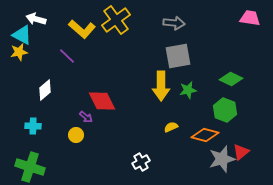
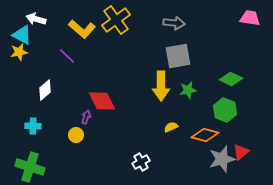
purple arrow: rotated 112 degrees counterclockwise
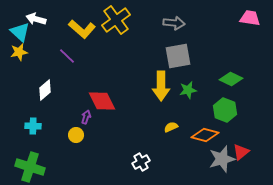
cyan triangle: moved 2 px left, 3 px up; rotated 15 degrees clockwise
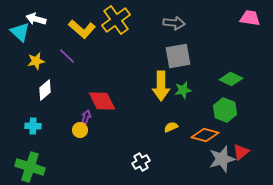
yellow star: moved 17 px right, 9 px down
green star: moved 5 px left
yellow circle: moved 4 px right, 5 px up
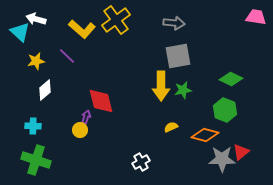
pink trapezoid: moved 6 px right, 1 px up
red diamond: moved 1 px left; rotated 12 degrees clockwise
gray star: rotated 16 degrees clockwise
green cross: moved 6 px right, 7 px up
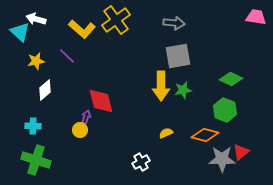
yellow semicircle: moved 5 px left, 6 px down
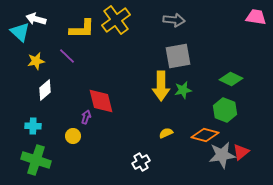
gray arrow: moved 3 px up
yellow L-shape: rotated 40 degrees counterclockwise
yellow circle: moved 7 px left, 6 px down
gray star: moved 4 px up; rotated 8 degrees counterclockwise
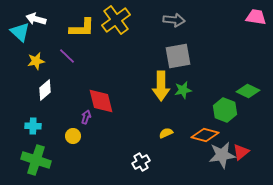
yellow L-shape: moved 1 px up
green diamond: moved 17 px right, 12 px down
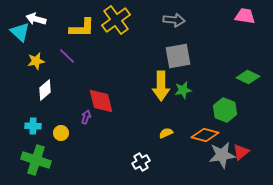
pink trapezoid: moved 11 px left, 1 px up
green diamond: moved 14 px up
yellow circle: moved 12 px left, 3 px up
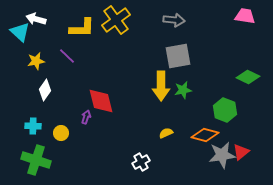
white diamond: rotated 15 degrees counterclockwise
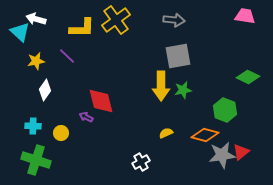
purple arrow: rotated 80 degrees counterclockwise
